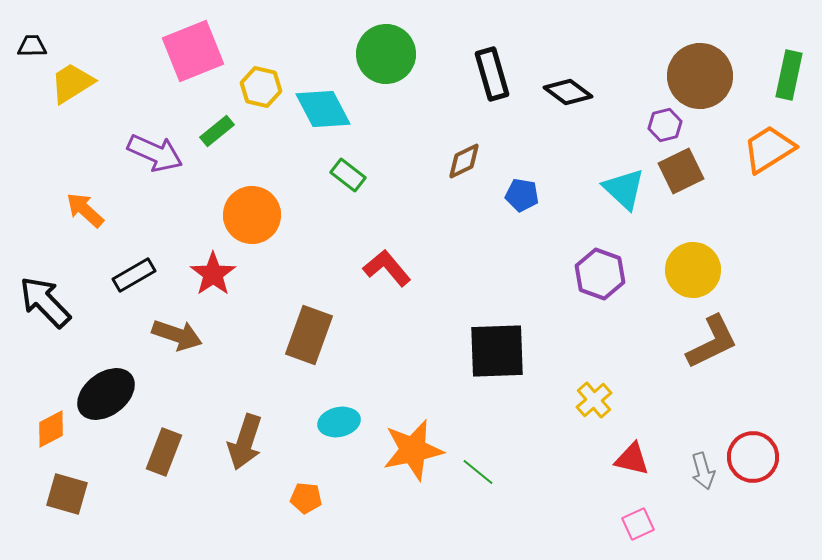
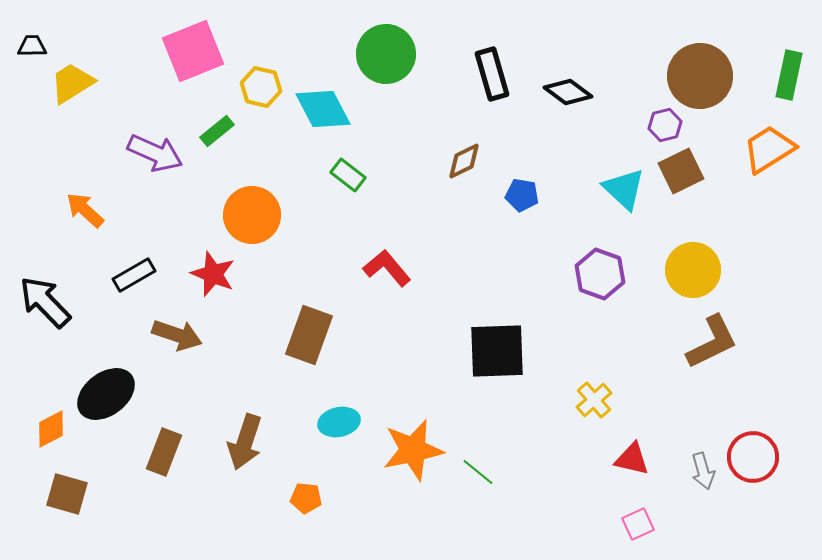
red star at (213, 274): rotated 15 degrees counterclockwise
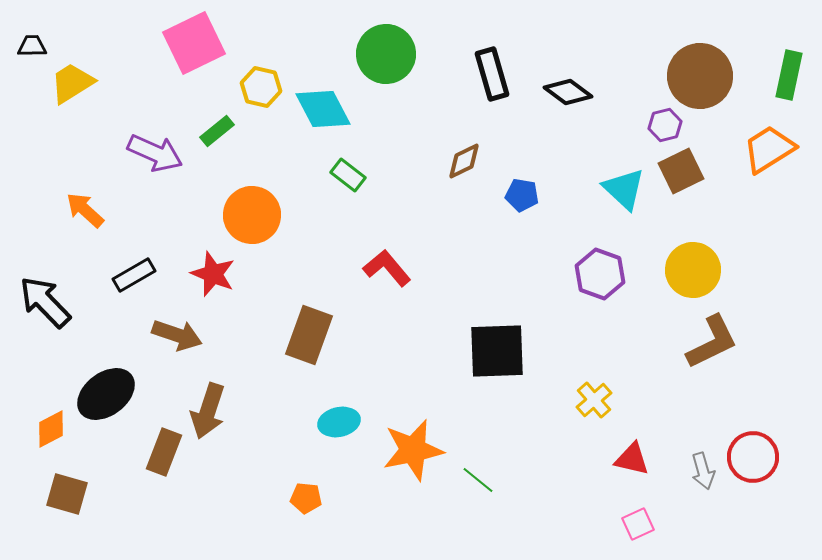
pink square at (193, 51): moved 1 px right, 8 px up; rotated 4 degrees counterclockwise
brown arrow at (245, 442): moved 37 px left, 31 px up
green line at (478, 472): moved 8 px down
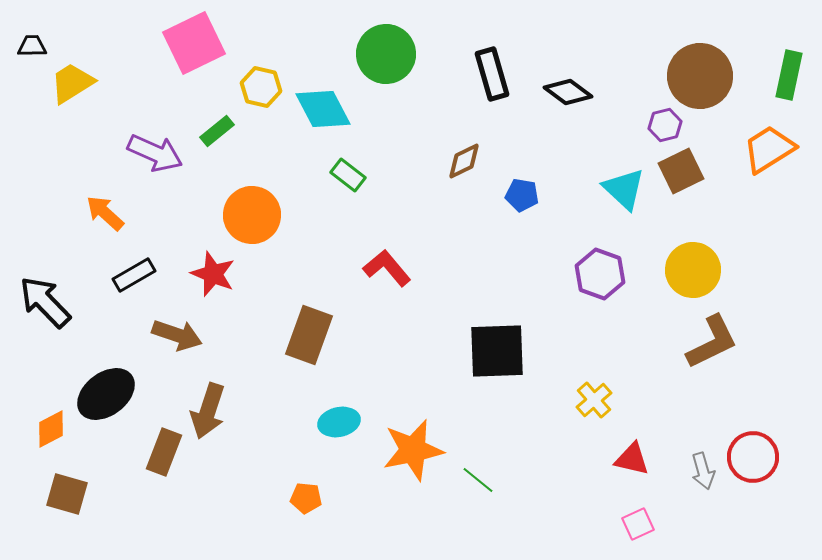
orange arrow at (85, 210): moved 20 px right, 3 px down
